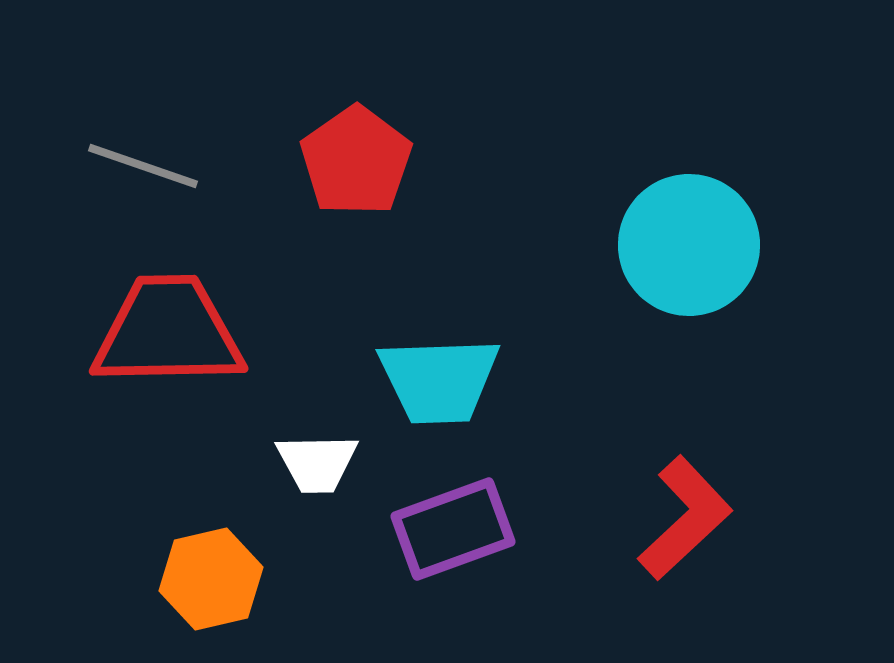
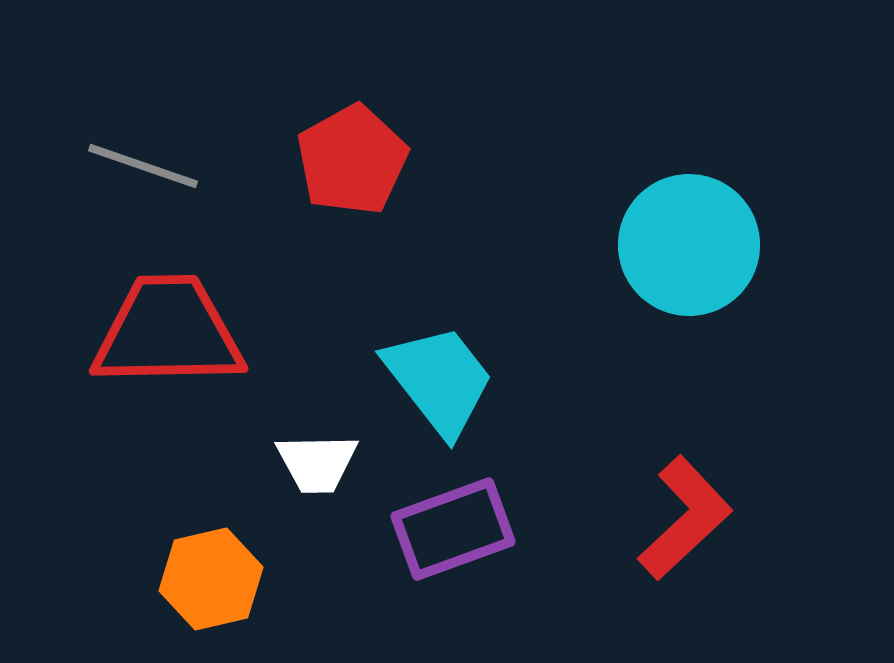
red pentagon: moved 4 px left, 1 px up; rotated 6 degrees clockwise
cyan trapezoid: rotated 126 degrees counterclockwise
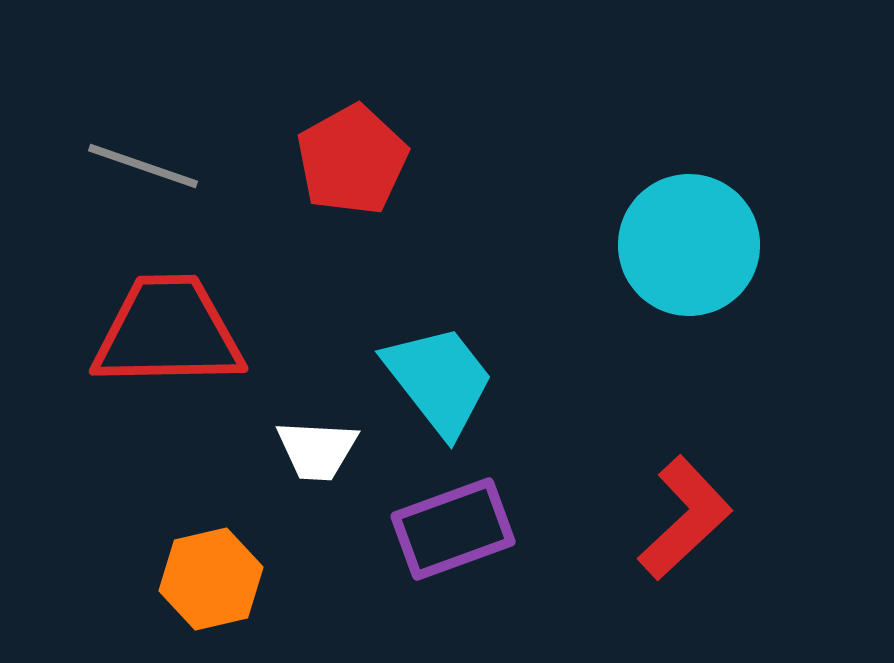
white trapezoid: moved 13 px up; rotated 4 degrees clockwise
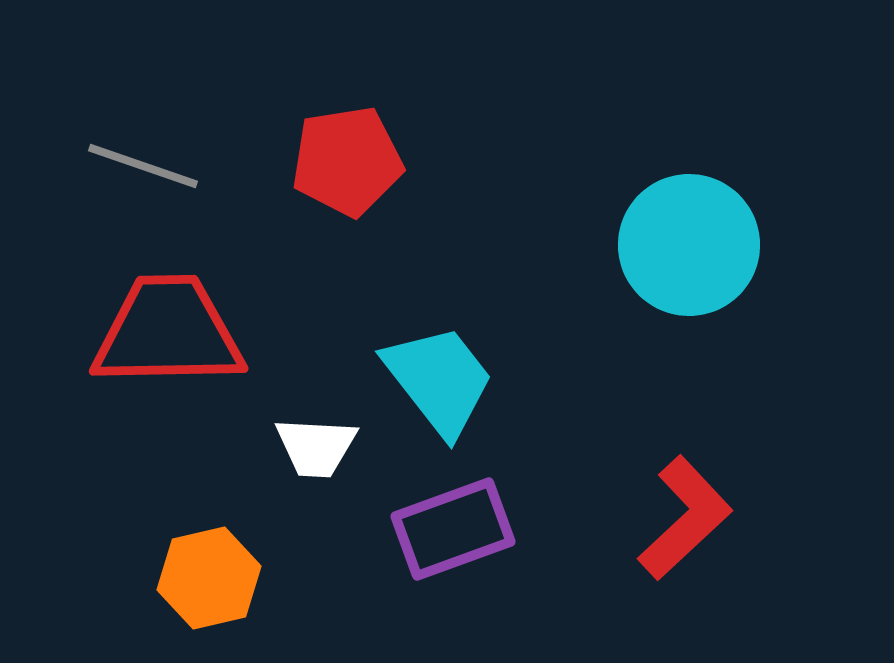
red pentagon: moved 5 px left, 1 px down; rotated 20 degrees clockwise
white trapezoid: moved 1 px left, 3 px up
orange hexagon: moved 2 px left, 1 px up
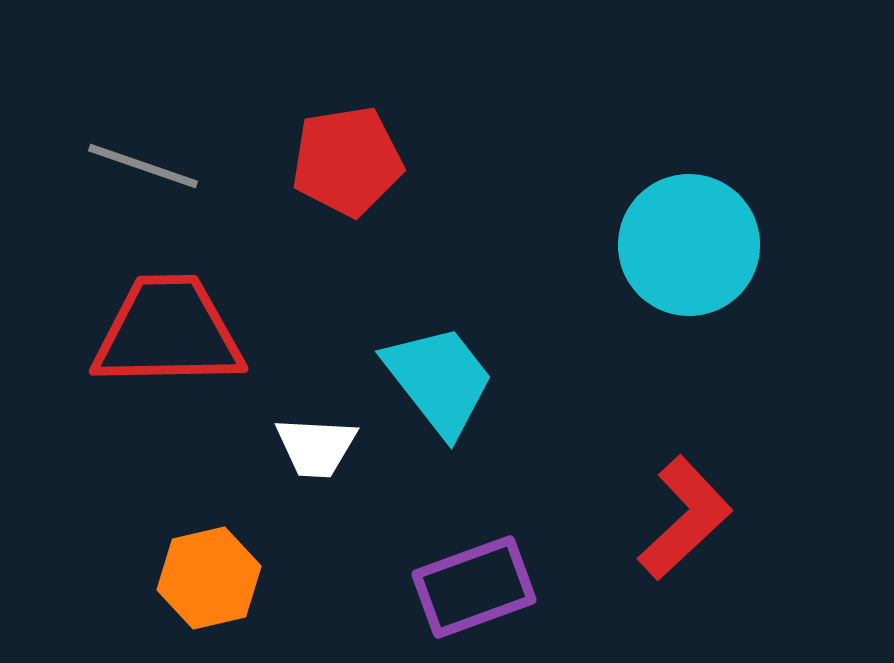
purple rectangle: moved 21 px right, 58 px down
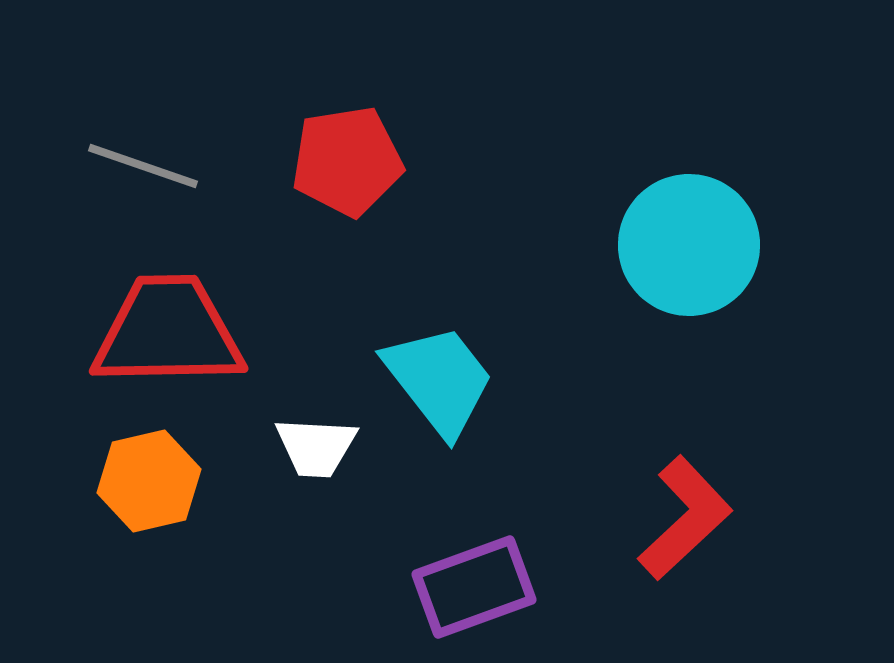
orange hexagon: moved 60 px left, 97 px up
